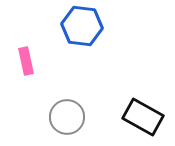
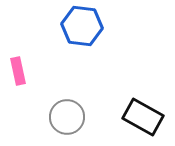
pink rectangle: moved 8 px left, 10 px down
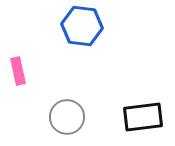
black rectangle: rotated 36 degrees counterclockwise
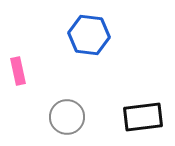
blue hexagon: moved 7 px right, 9 px down
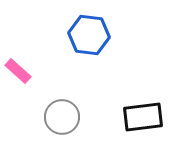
pink rectangle: rotated 36 degrees counterclockwise
gray circle: moved 5 px left
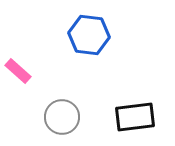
black rectangle: moved 8 px left
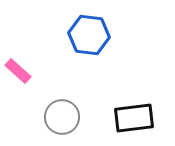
black rectangle: moved 1 px left, 1 px down
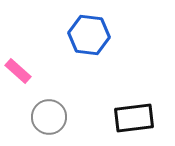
gray circle: moved 13 px left
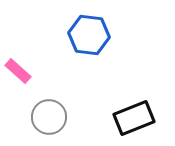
black rectangle: rotated 15 degrees counterclockwise
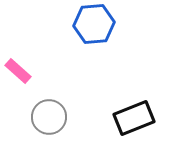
blue hexagon: moved 5 px right, 11 px up; rotated 12 degrees counterclockwise
